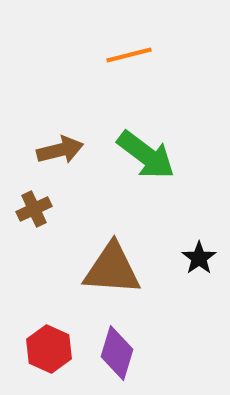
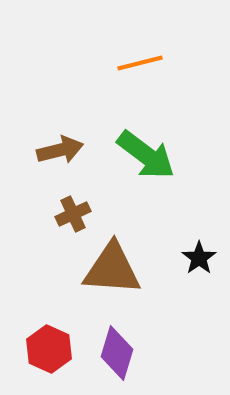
orange line: moved 11 px right, 8 px down
brown cross: moved 39 px right, 5 px down
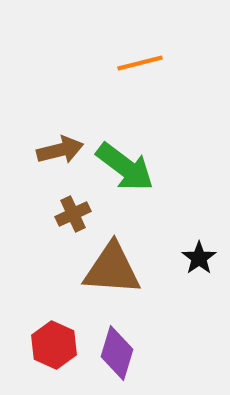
green arrow: moved 21 px left, 12 px down
red hexagon: moved 5 px right, 4 px up
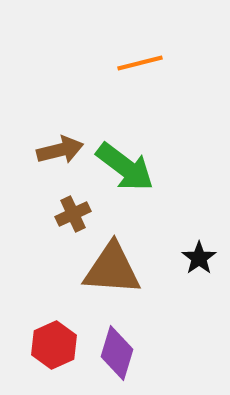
red hexagon: rotated 12 degrees clockwise
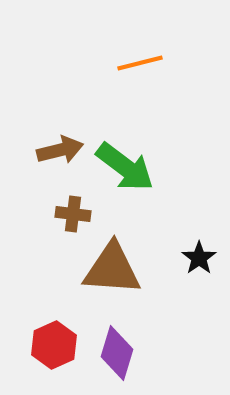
brown cross: rotated 32 degrees clockwise
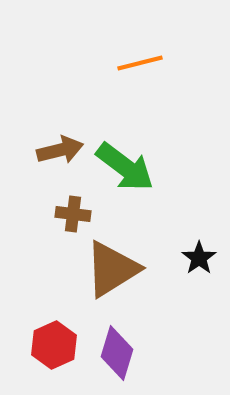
brown triangle: rotated 36 degrees counterclockwise
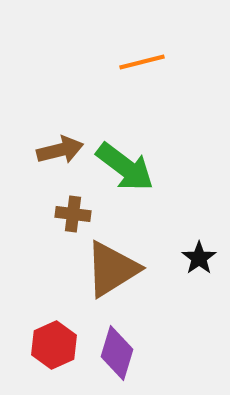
orange line: moved 2 px right, 1 px up
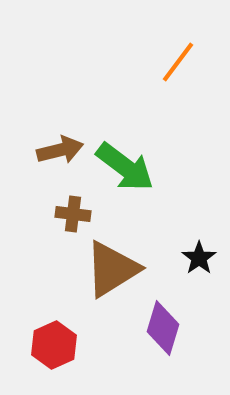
orange line: moved 36 px right; rotated 39 degrees counterclockwise
purple diamond: moved 46 px right, 25 px up
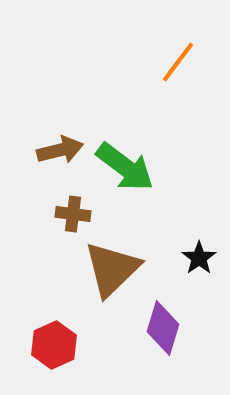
brown triangle: rotated 12 degrees counterclockwise
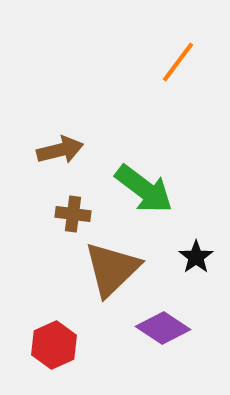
green arrow: moved 19 px right, 22 px down
black star: moved 3 px left, 1 px up
purple diamond: rotated 74 degrees counterclockwise
